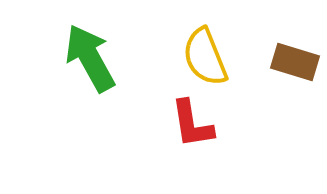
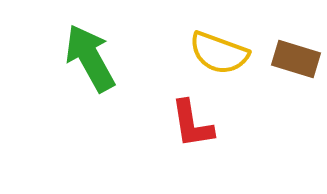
yellow semicircle: moved 14 px right, 4 px up; rotated 48 degrees counterclockwise
brown rectangle: moved 1 px right, 3 px up
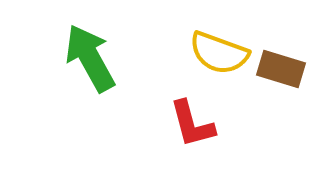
brown rectangle: moved 15 px left, 10 px down
red L-shape: rotated 6 degrees counterclockwise
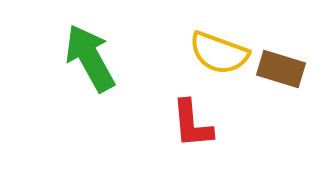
red L-shape: rotated 10 degrees clockwise
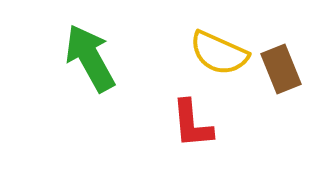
yellow semicircle: rotated 4 degrees clockwise
brown rectangle: rotated 51 degrees clockwise
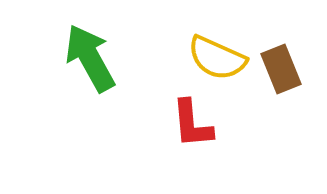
yellow semicircle: moved 2 px left, 5 px down
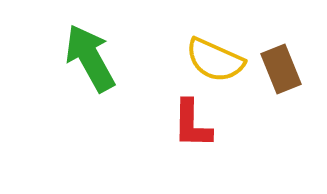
yellow semicircle: moved 2 px left, 2 px down
red L-shape: rotated 6 degrees clockwise
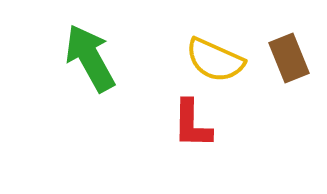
brown rectangle: moved 8 px right, 11 px up
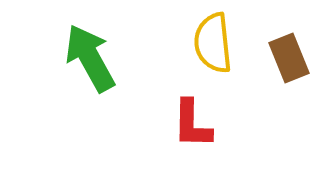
yellow semicircle: moved 2 px left, 17 px up; rotated 60 degrees clockwise
